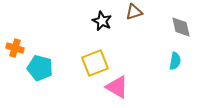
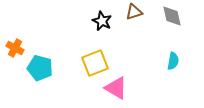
gray diamond: moved 9 px left, 11 px up
orange cross: rotated 12 degrees clockwise
cyan semicircle: moved 2 px left
pink triangle: moved 1 px left, 1 px down
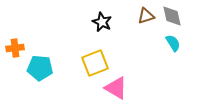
brown triangle: moved 12 px right, 4 px down
black star: moved 1 px down
orange cross: rotated 36 degrees counterclockwise
cyan semicircle: moved 18 px up; rotated 42 degrees counterclockwise
cyan pentagon: rotated 10 degrees counterclockwise
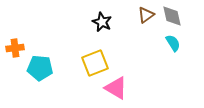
brown triangle: moved 1 px up; rotated 18 degrees counterclockwise
